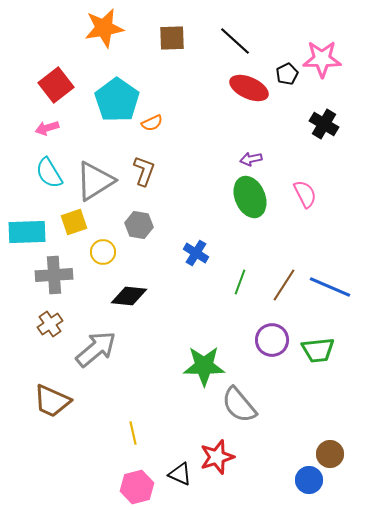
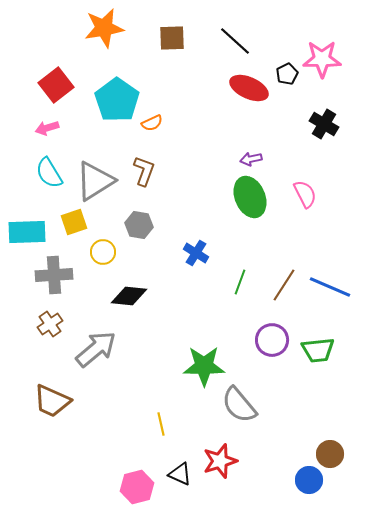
yellow line: moved 28 px right, 9 px up
red star: moved 3 px right, 4 px down
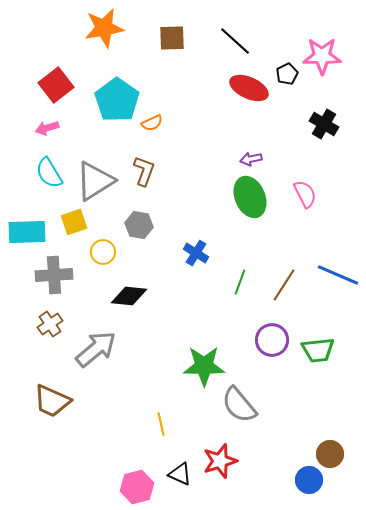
pink star: moved 3 px up
blue line: moved 8 px right, 12 px up
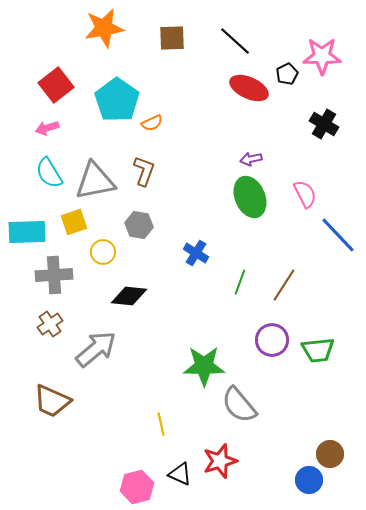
gray triangle: rotated 21 degrees clockwise
blue line: moved 40 px up; rotated 24 degrees clockwise
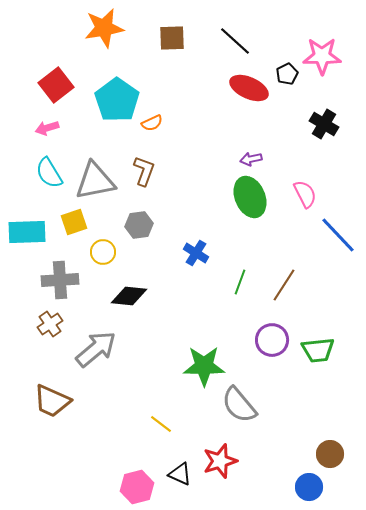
gray hexagon: rotated 16 degrees counterclockwise
gray cross: moved 6 px right, 5 px down
yellow line: rotated 40 degrees counterclockwise
blue circle: moved 7 px down
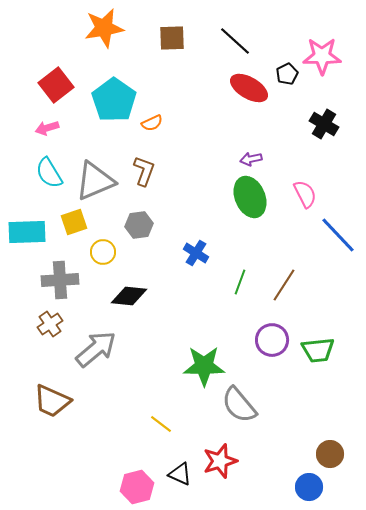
red ellipse: rotated 6 degrees clockwise
cyan pentagon: moved 3 px left
gray triangle: rotated 12 degrees counterclockwise
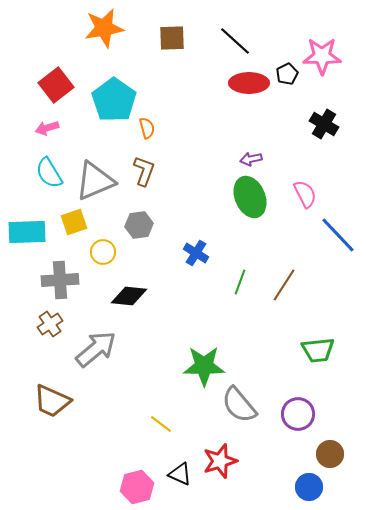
red ellipse: moved 5 px up; rotated 30 degrees counterclockwise
orange semicircle: moved 5 px left, 5 px down; rotated 80 degrees counterclockwise
purple circle: moved 26 px right, 74 px down
